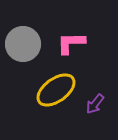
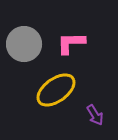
gray circle: moved 1 px right
purple arrow: moved 11 px down; rotated 70 degrees counterclockwise
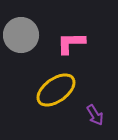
gray circle: moved 3 px left, 9 px up
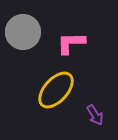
gray circle: moved 2 px right, 3 px up
yellow ellipse: rotated 12 degrees counterclockwise
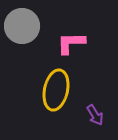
gray circle: moved 1 px left, 6 px up
yellow ellipse: rotated 30 degrees counterclockwise
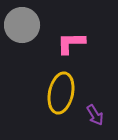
gray circle: moved 1 px up
yellow ellipse: moved 5 px right, 3 px down
